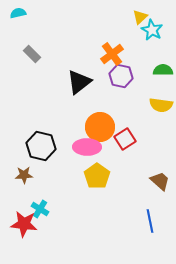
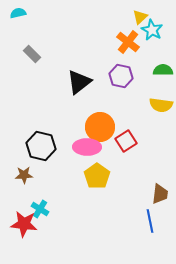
orange cross: moved 16 px right, 12 px up; rotated 15 degrees counterclockwise
red square: moved 1 px right, 2 px down
brown trapezoid: moved 13 px down; rotated 55 degrees clockwise
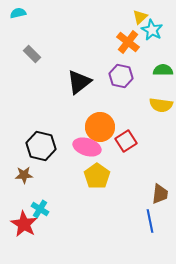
pink ellipse: rotated 16 degrees clockwise
red star: rotated 24 degrees clockwise
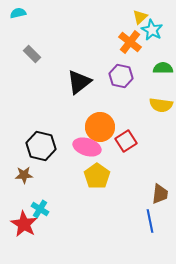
orange cross: moved 2 px right
green semicircle: moved 2 px up
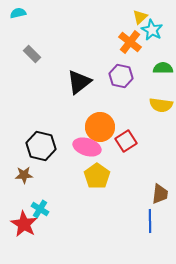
blue line: rotated 10 degrees clockwise
